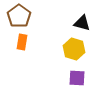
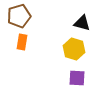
brown pentagon: rotated 20 degrees clockwise
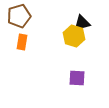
black triangle: rotated 30 degrees counterclockwise
yellow hexagon: moved 13 px up
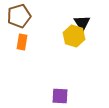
black triangle: rotated 48 degrees counterclockwise
purple square: moved 17 px left, 18 px down
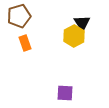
yellow hexagon: rotated 15 degrees clockwise
orange rectangle: moved 3 px right, 1 px down; rotated 28 degrees counterclockwise
purple square: moved 5 px right, 3 px up
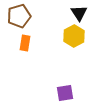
black triangle: moved 3 px left, 10 px up
orange rectangle: rotated 28 degrees clockwise
purple square: rotated 12 degrees counterclockwise
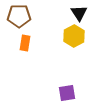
brown pentagon: rotated 15 degrees clockwise
purple square: moved 2 px right
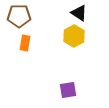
black triangle: rotated 24 degrees counterclockwise
purple square: moved 1 px right, 3 px up
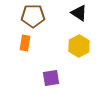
brown pentagon: moved 14 px right
yellow hexagon: moved 5 px right, 10 px down
purple square: moved 17 px left, 12 px up
